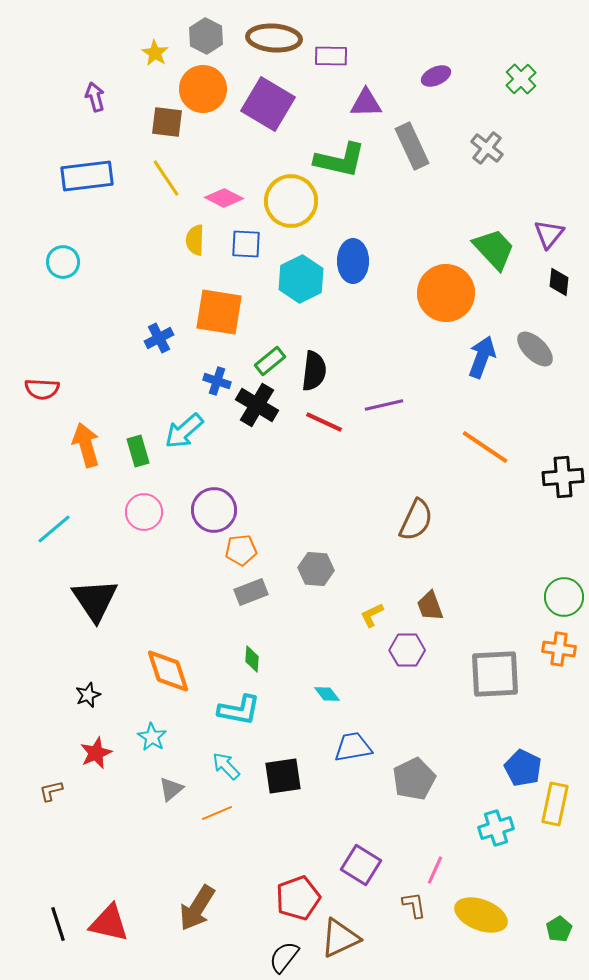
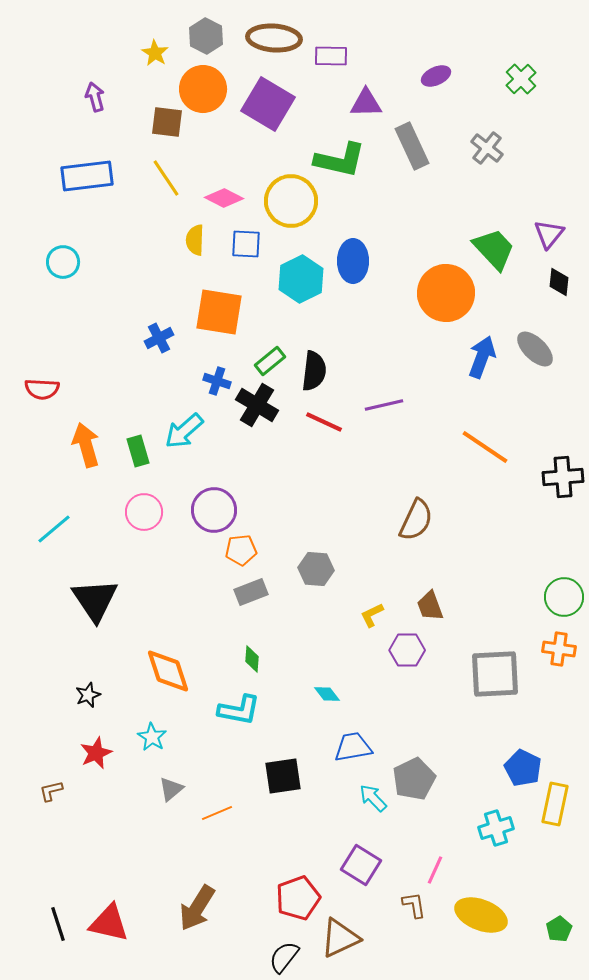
cyan arrow at (226, 766): moved 147 px right, 32 px down
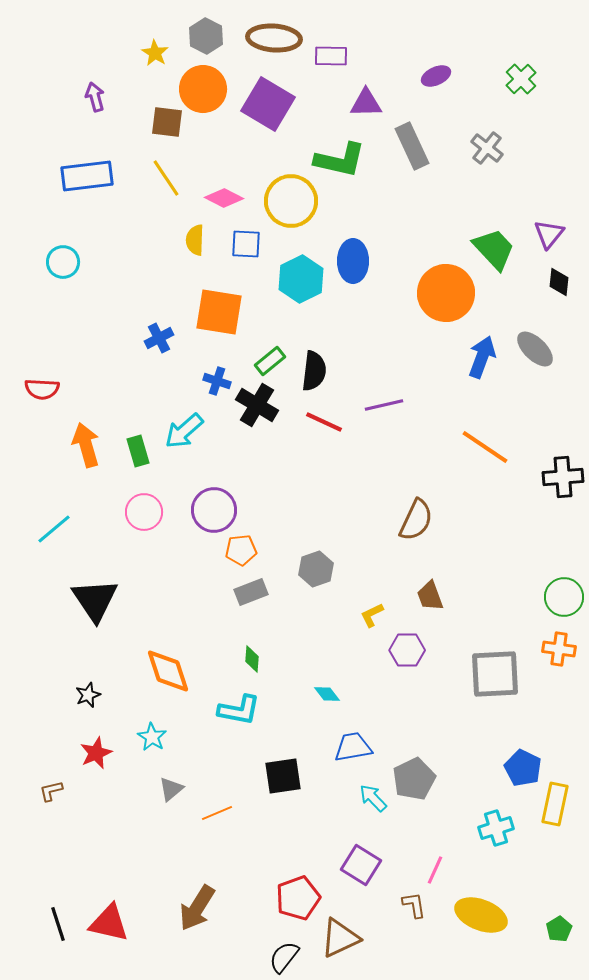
gray hexagon at (316, 569): rotated 24 degrees counterclockwise
brown trapezoid at (430, 606): moved 10 px up
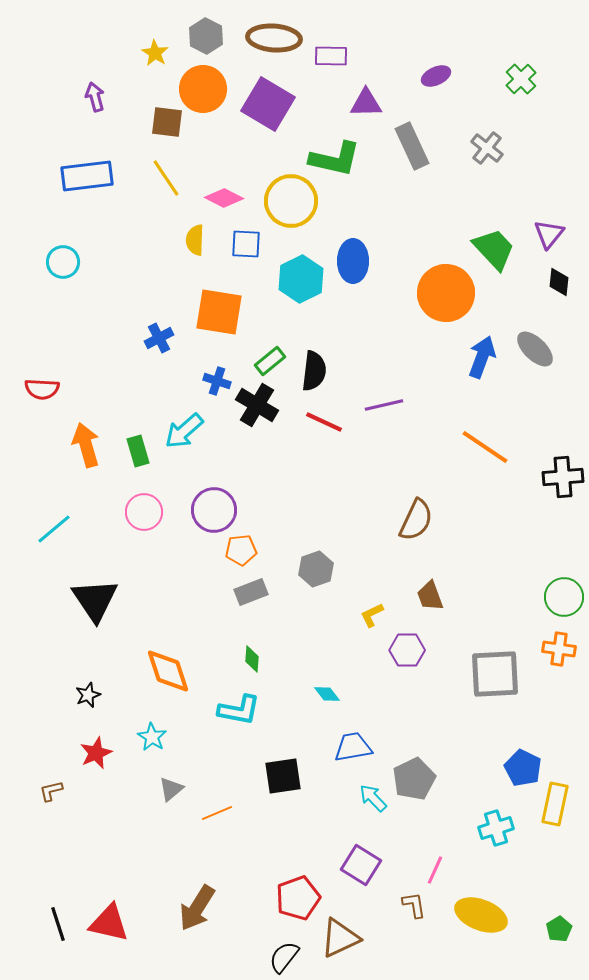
green L-shape at (340, 160): moved 5 px left, 1 px up
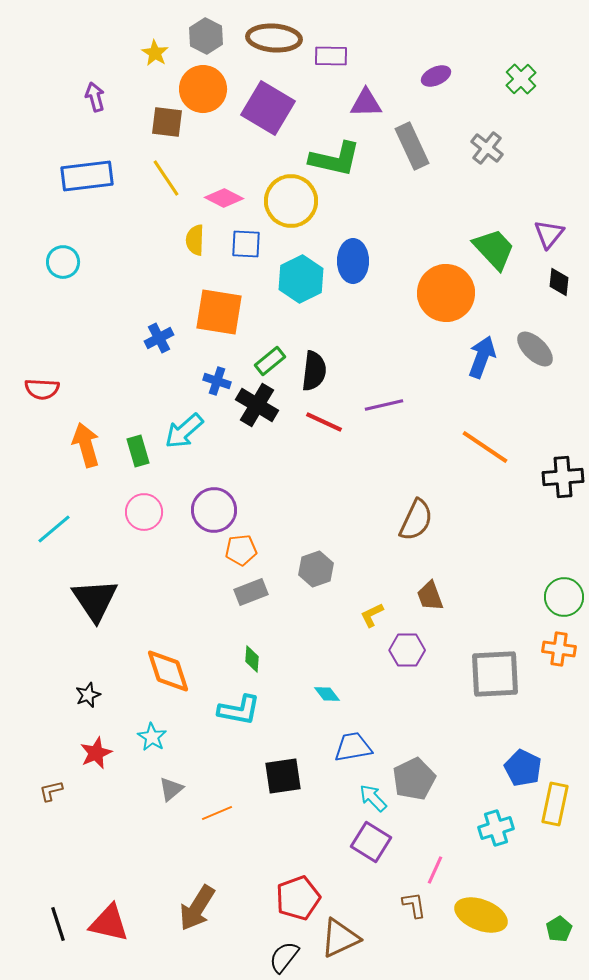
purple square at (268, 104): moved 4 px down
purple square at (361, 865): moved 10 px right, 23 px up
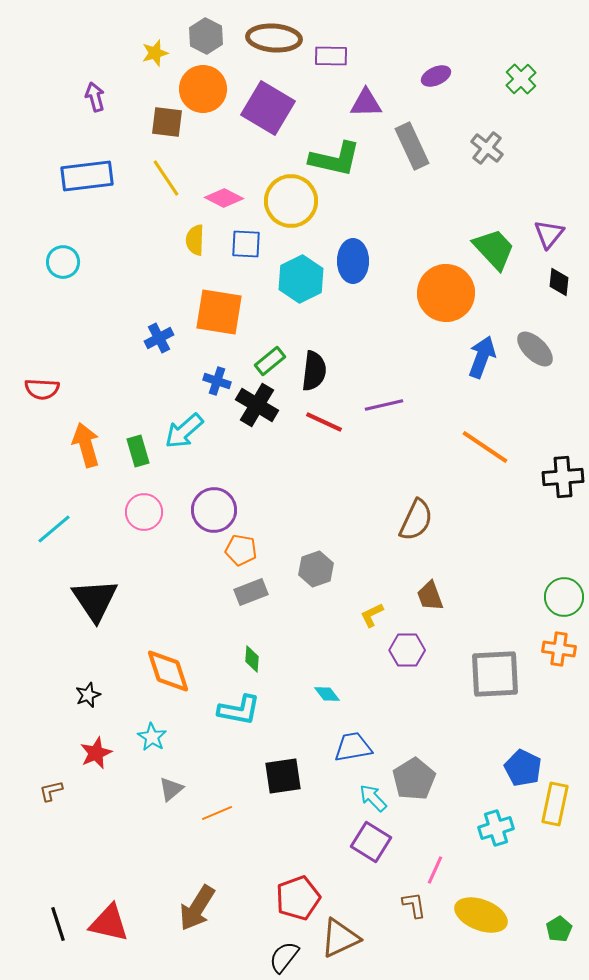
yellow star at (155, 53): rotated 24 degrees clockwise
orange pentagon at (241, 550): rotated 16 degrees clockwise
gray pentagon at (414, 779): rotated 6 degrees counterclockwise
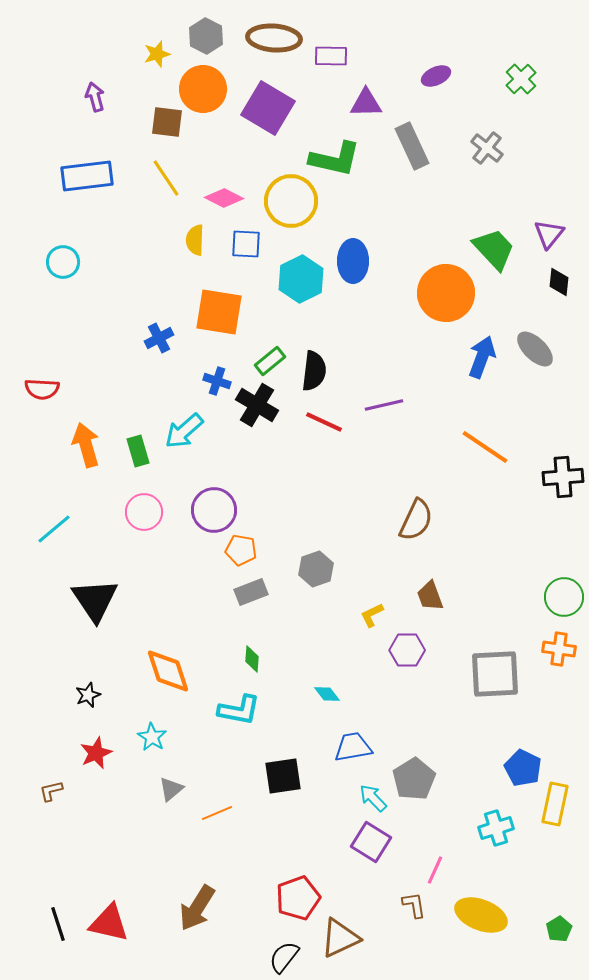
yellow star at (155, 53): moved 2 px right, 1 px down
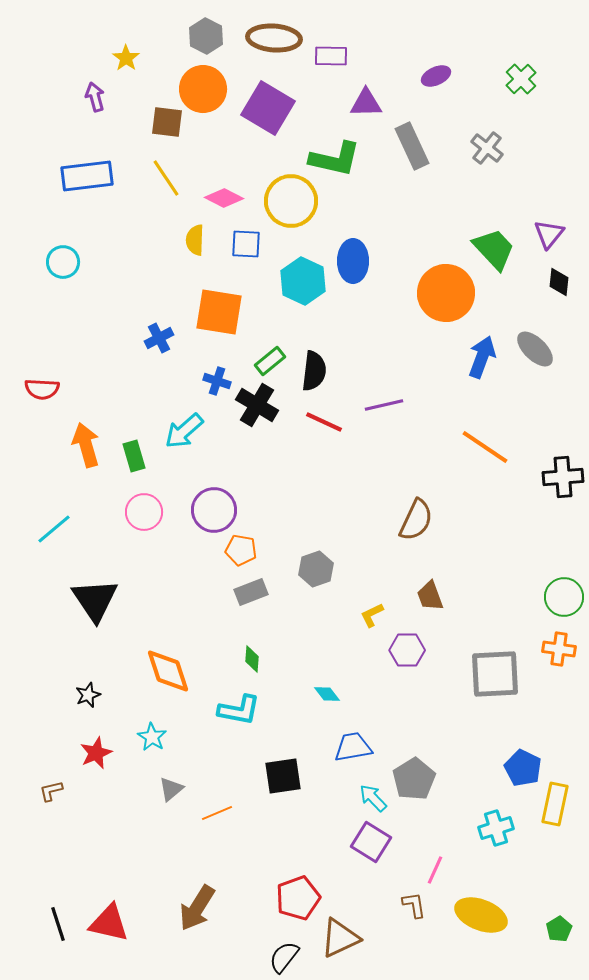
yellow star at (157, 54): moved 31 px left, 4 px down; rotated 20 degrees counterclockwise
cyan hexagon at (301, 279): moved 2 px right, 2 px down; rotated 9 degrees counterclockwise
green rectangle at (138, 451): moved 4 px left, 5 px down
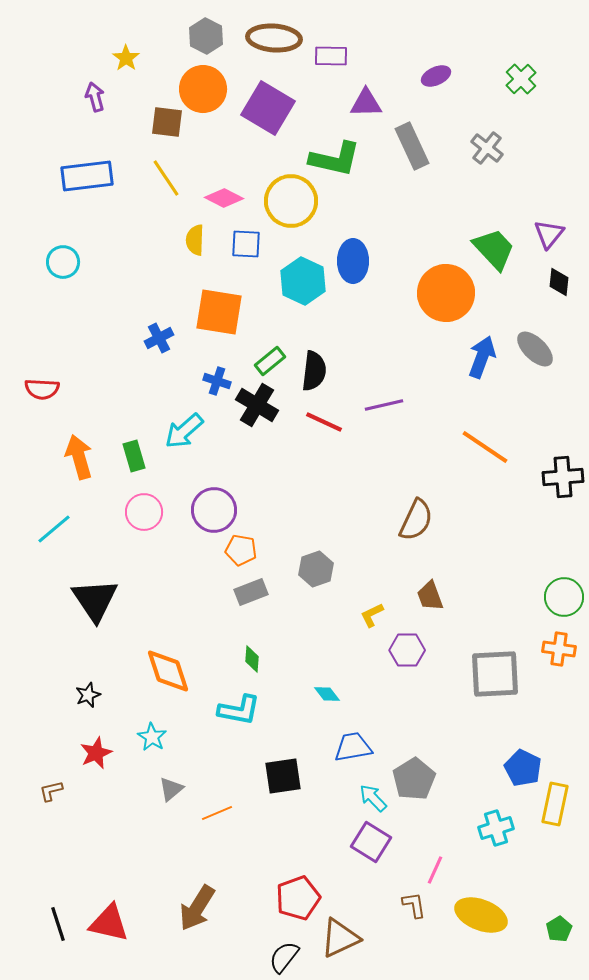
orange arrow at (86, 445): moved 7 px left, 12 px down
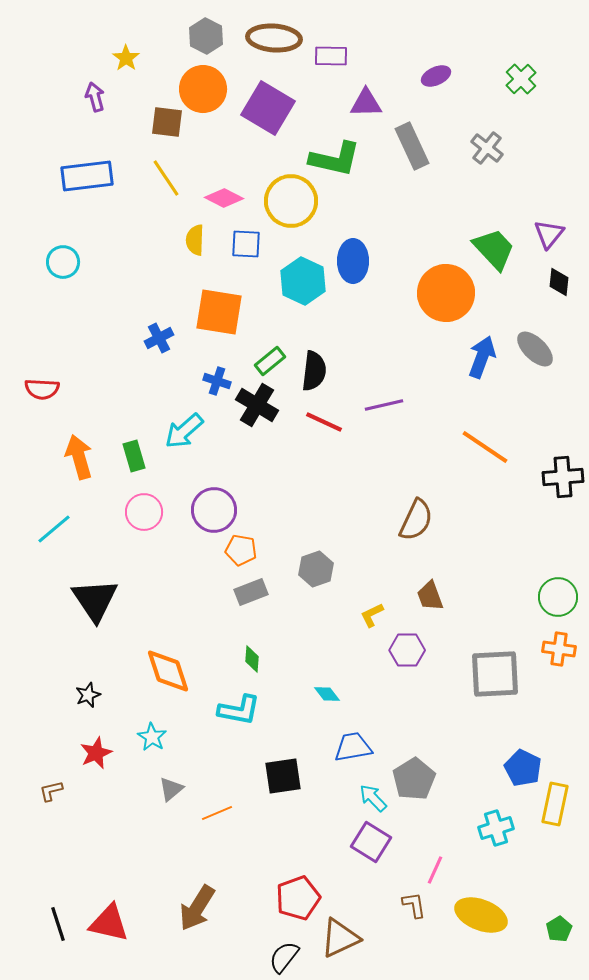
green circle at (564, 597): moved 6 px left
